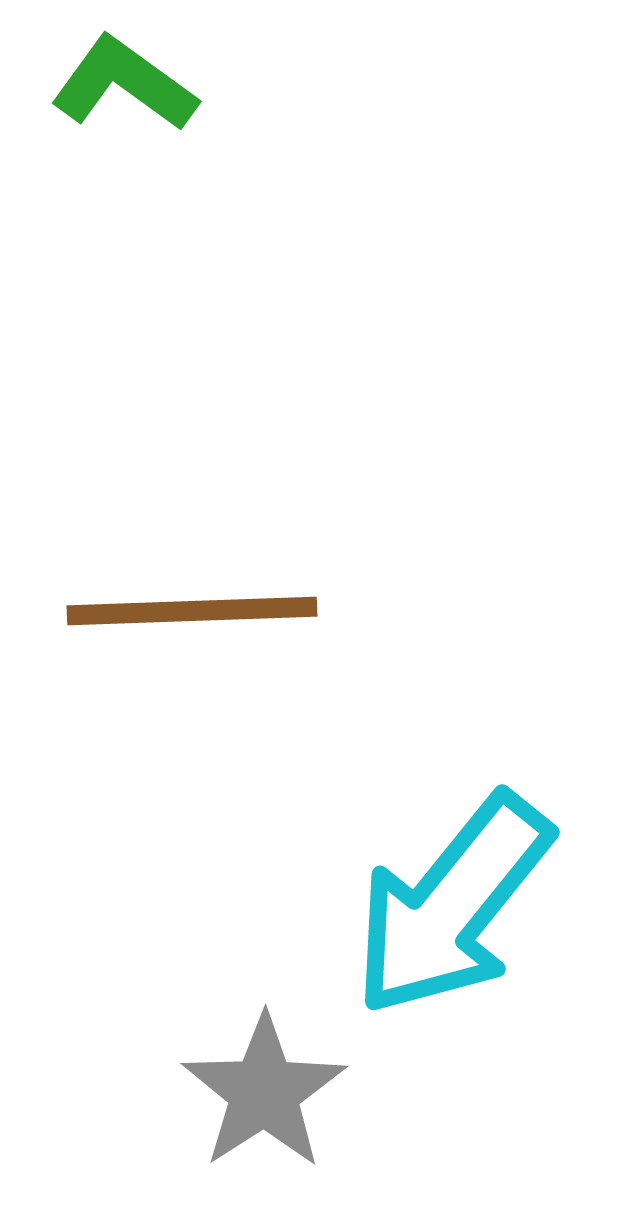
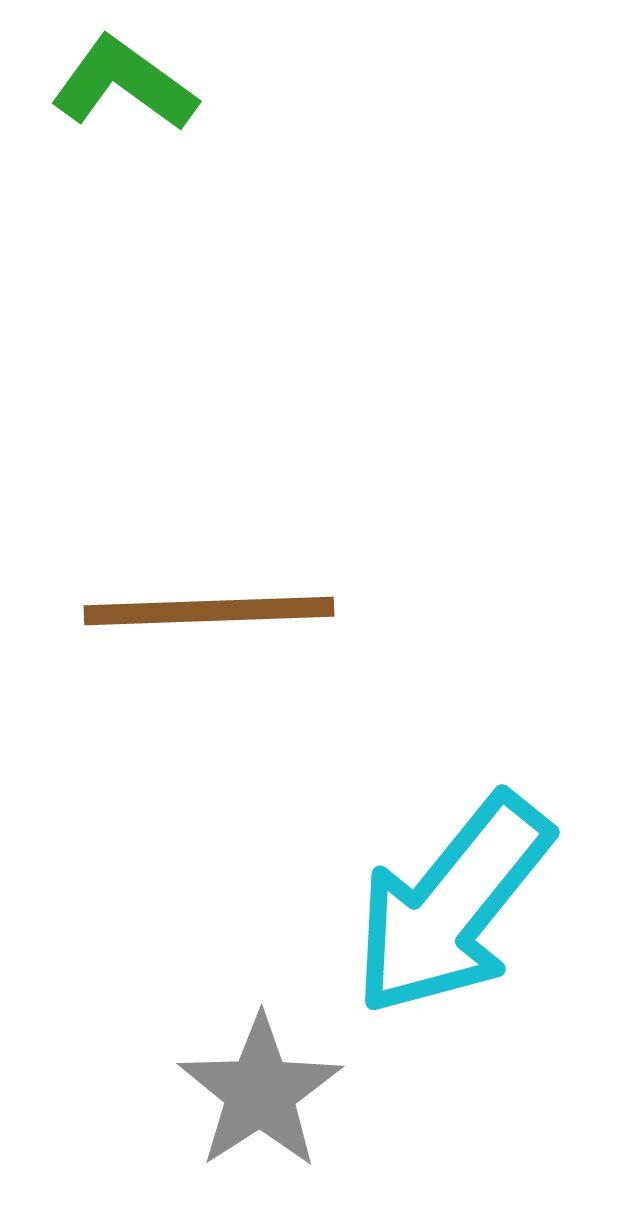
brown line: moved 17 px right
gray star: moved 4 px left
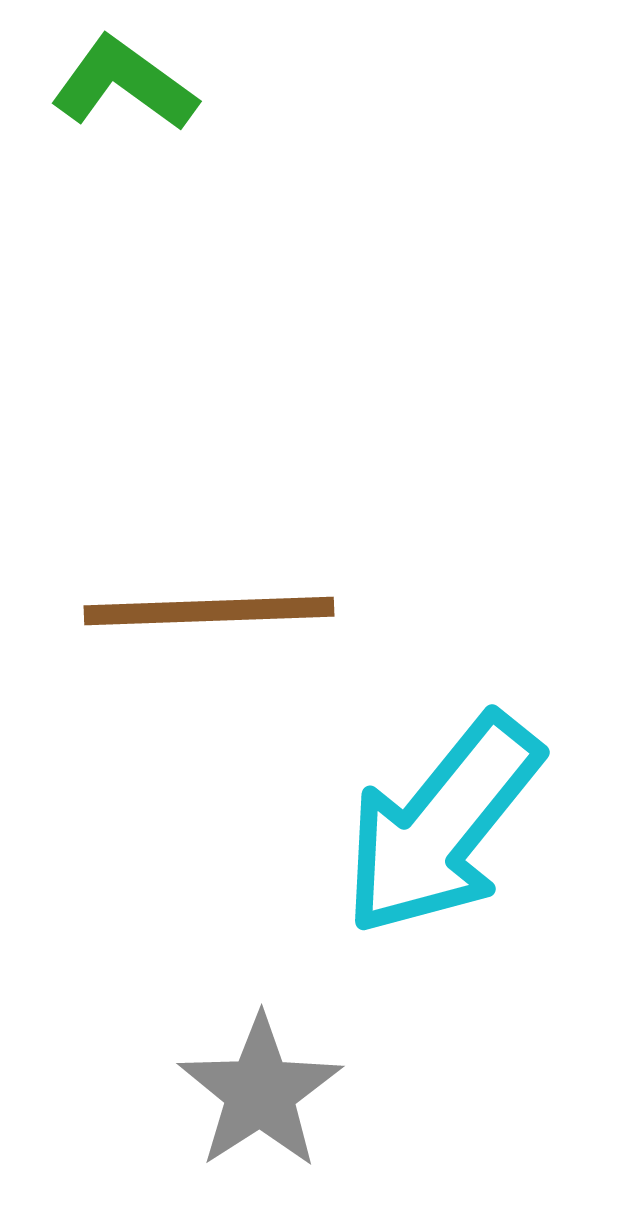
cyan arrow: moved 10 px left, 80 px up
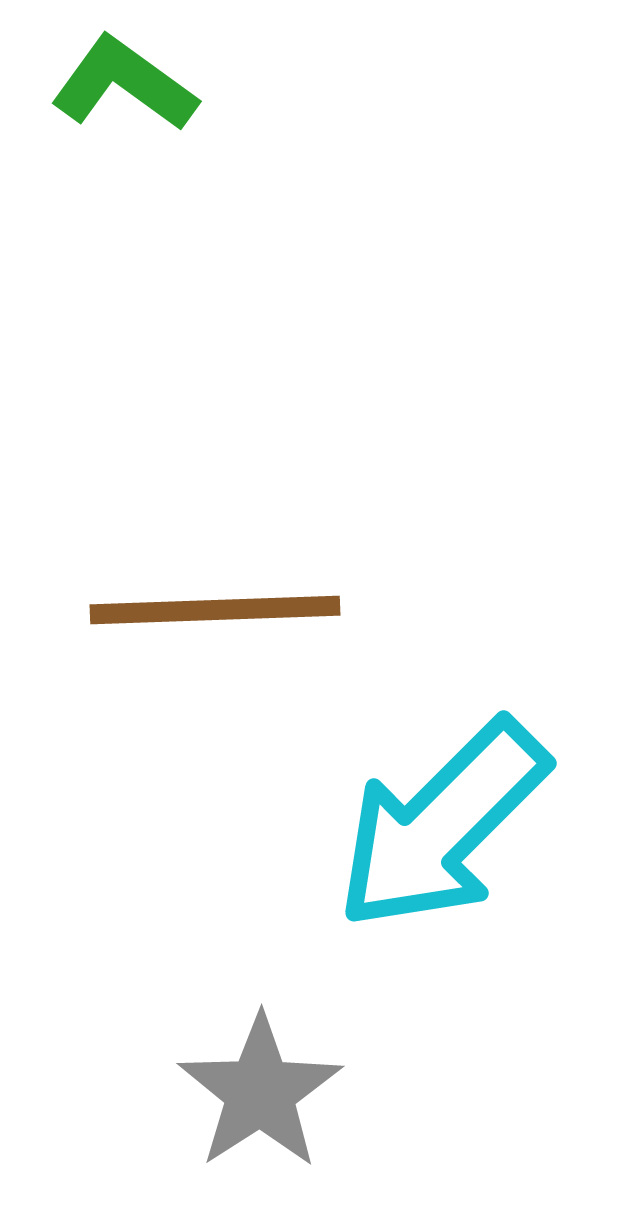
brown line: moved 6 px right, 1 px up
cyan arrow: rotated 6 degrees clockwise
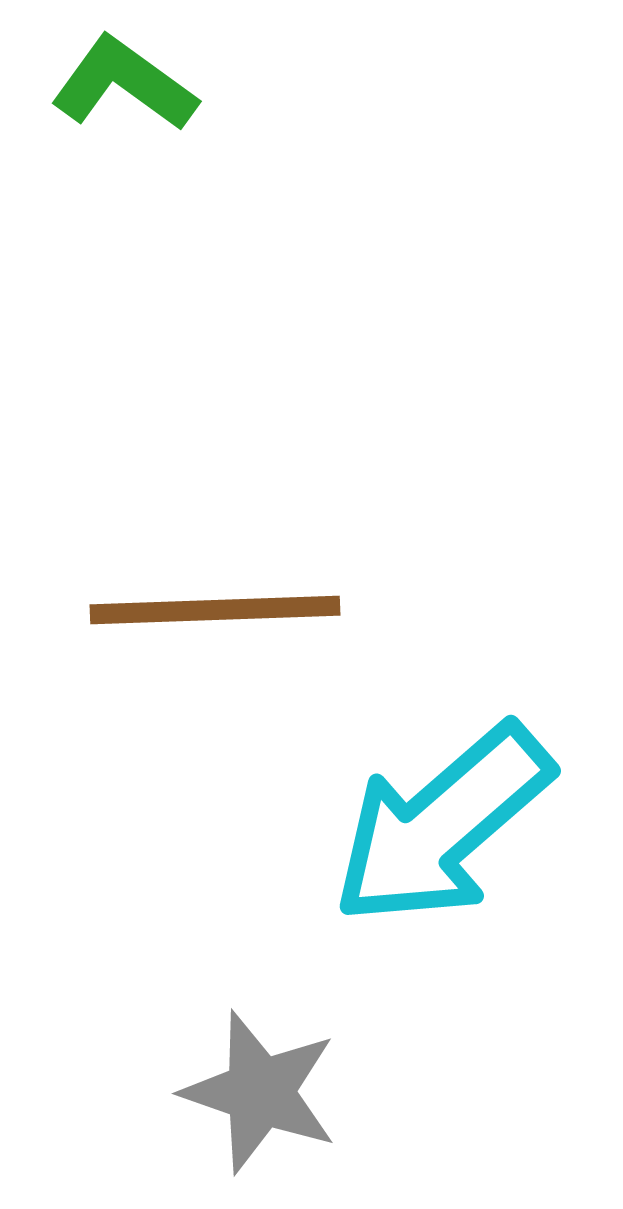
cyan arrow: rotated 4 degrees clockwise
gray star: rotated 20 degrees counterclockwise
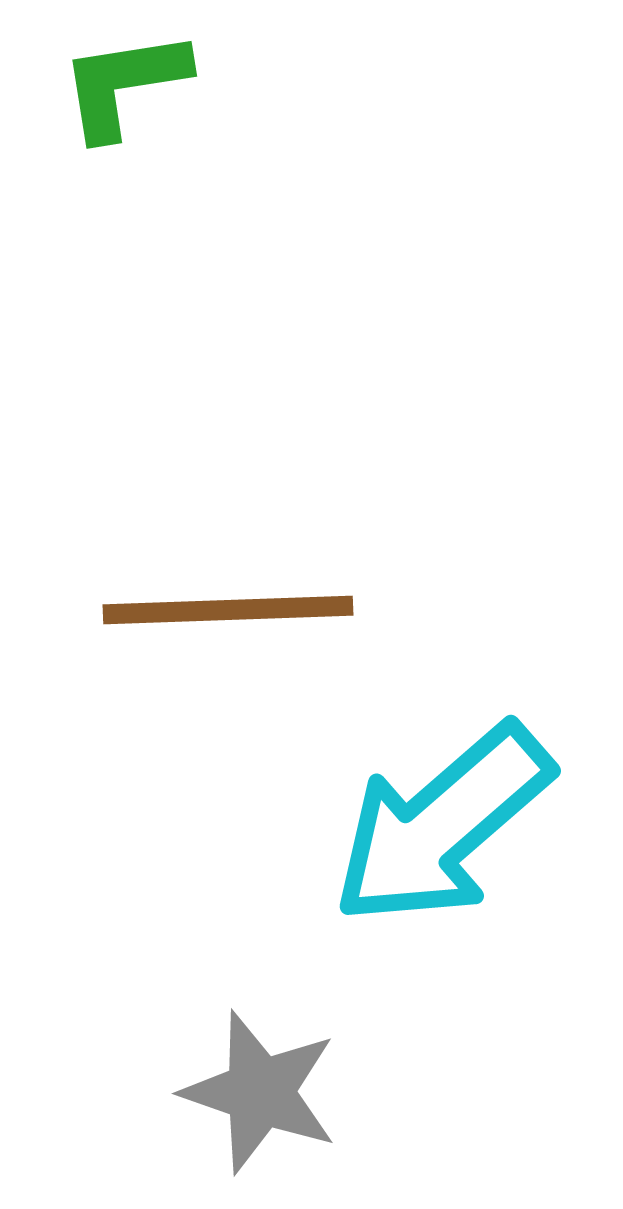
green L-shape: rotated 45 degrees counterclockwise
brown line: moved 13 px right
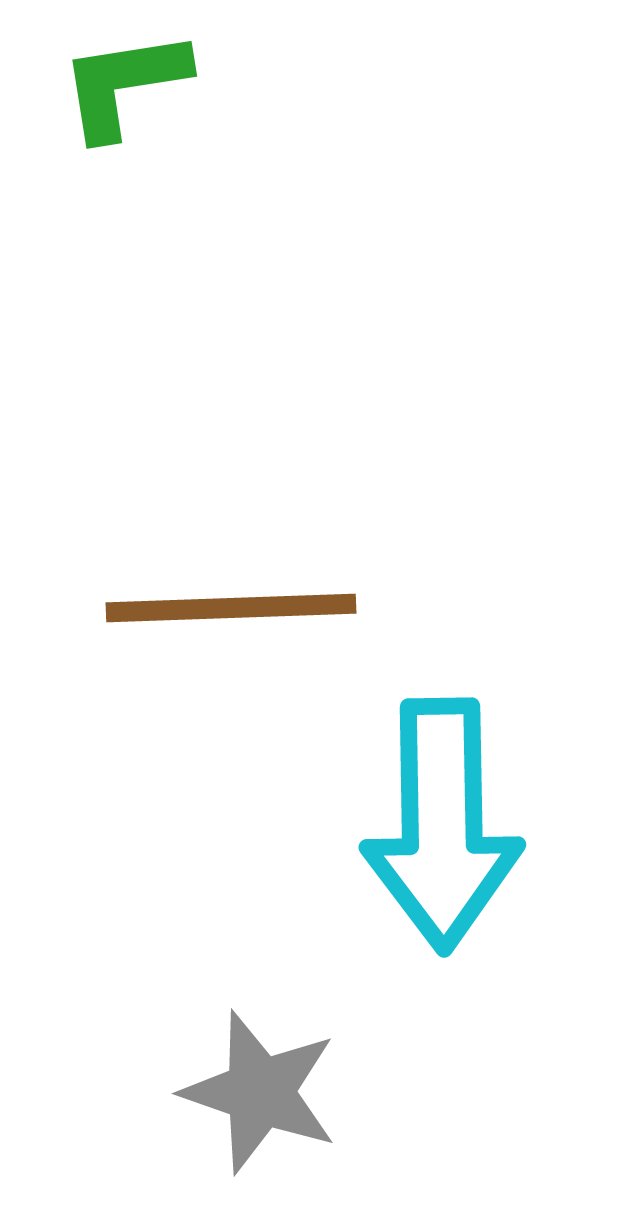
brown line: moved 3 px right, 2 px up
cyan arrow: rotated 50 degrees counterclockwise
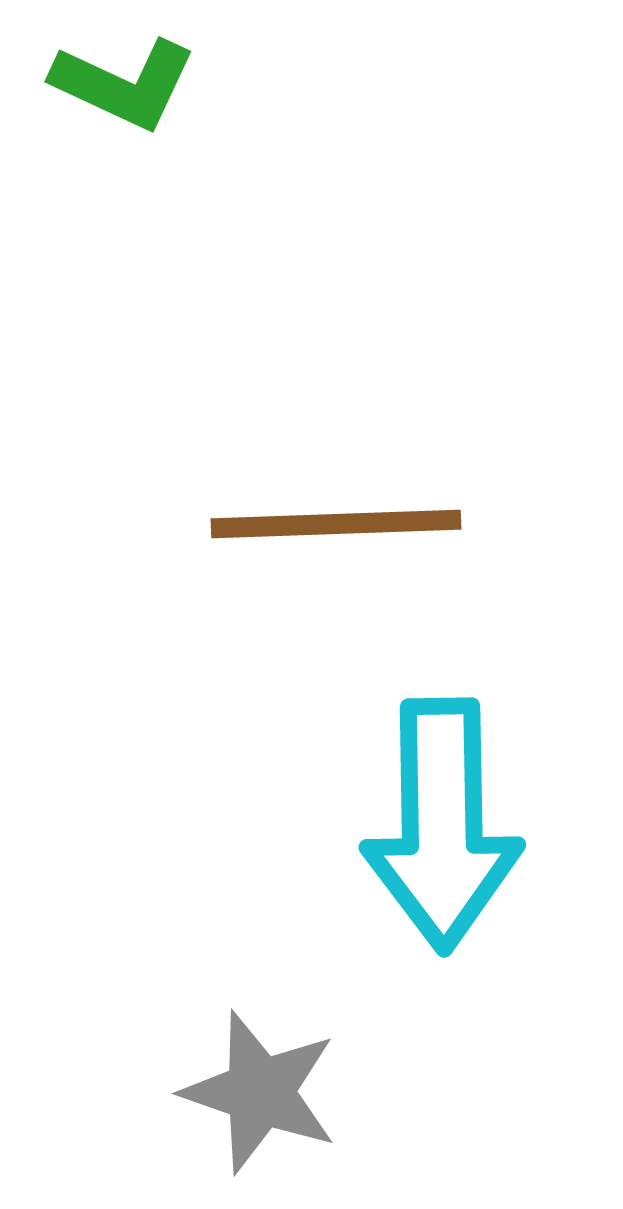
green L-shape: rotated 146 degrees counterclockwise
brown line: moved 105 px right, 84 px up
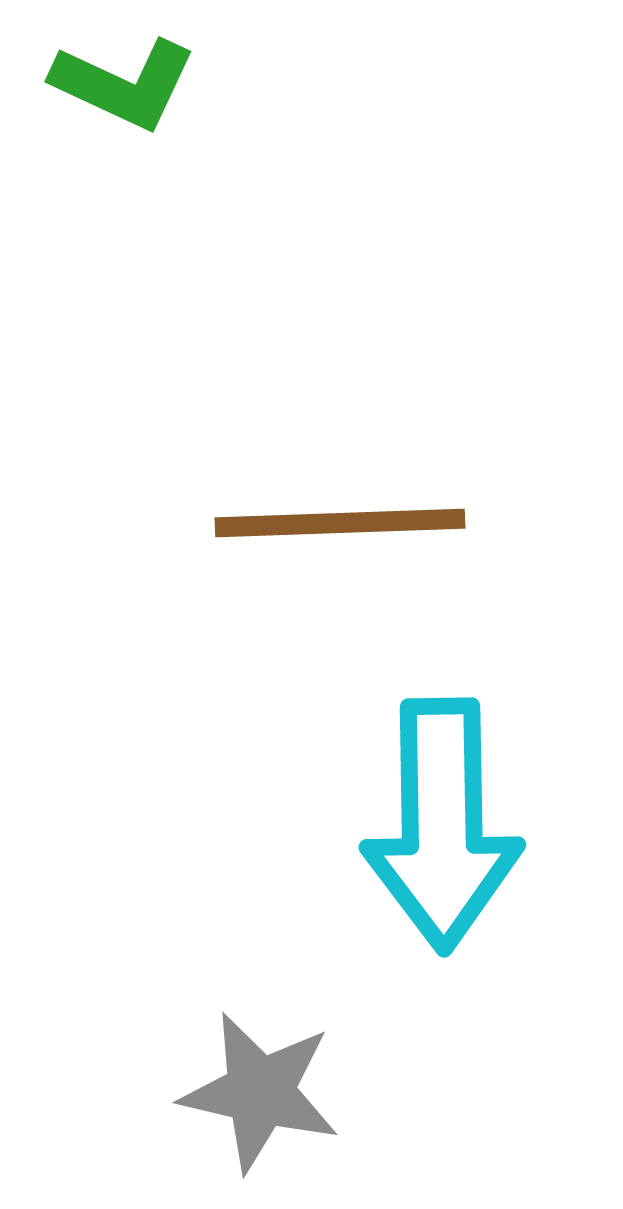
brown line: moved 4 px right, 1 px up
gray star: rotated 6 degrees counterclockwise
